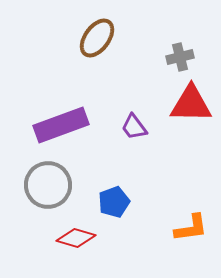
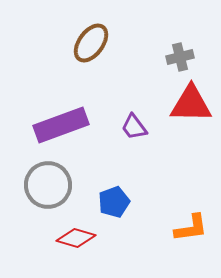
brown ellipse: moved 6 px left, 5 px down
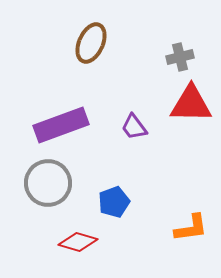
brown ellipse: rotated 12 degrees counterclockwise
gray circle: moved 2 px up
red diamond: moved 2 px right, 4 px down
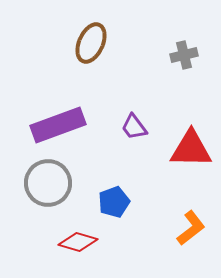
gray cross: moved 4 px right, 2 px up
red triangle: moved 45 px down
purple rectangle: moved 3 px left
orange L-shape: rotated 30 degrees counterclockwise
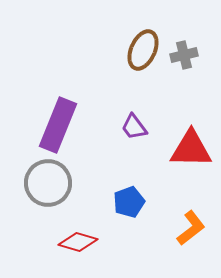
brown ellipse: moved 52 px right, 7 px down
purple rectangle: rotated 48 degrees counterclockwise
blue pentagon: moved 15 px right
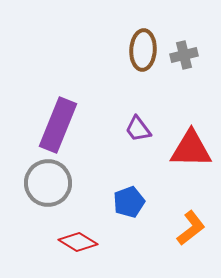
brown ellipse: rotated 21 degrees counterclockwise
purple trapezoid: moved 4 px right, 2 px down
red diamond: rotated 15 degrees clockwise
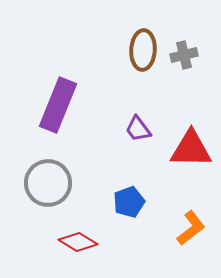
purple rectangle: moved 20 px up
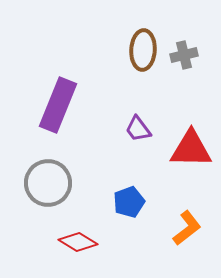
orange L-shape: moved 4 px left
